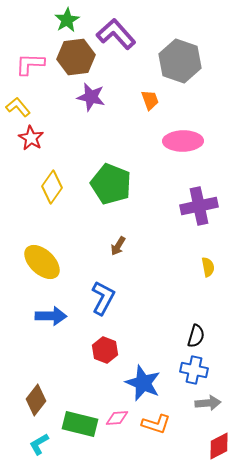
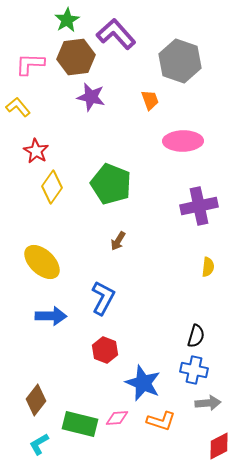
red star: moved 5 px right, 13 px down
brown arrow: moved 5 px up
yellow semicircle: rotated 18 degrees clockwise
orange L-shape: moved 5 px right, 3 px up
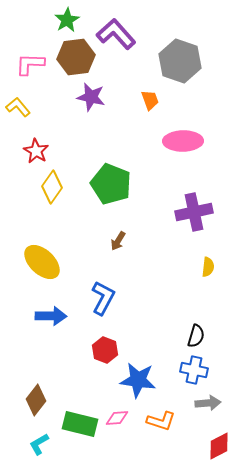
purple cross: moved 5 px left, 6 px down
blue star: moved 5 px left, 3 px up; rotated 15 degrees counterclockwise
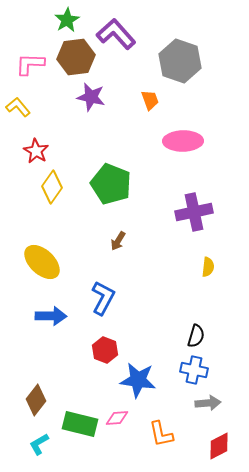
orange L-shape: moved 13 px down; rotated 60 degrees clockwise
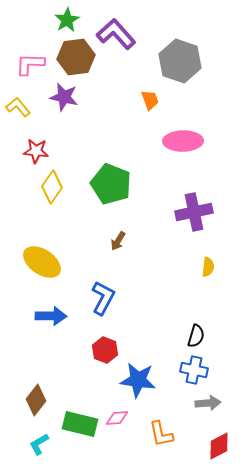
purple star: moved 27 px left
red star: rotated 25 degrees counterclockwise
yellow ellipse: rotated 9 degrees counterclockwise
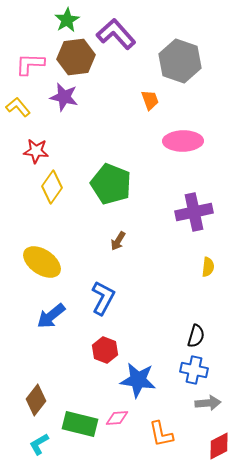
blue arrow: rotated 140 degrees clockwise
